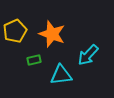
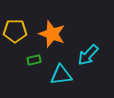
yellow pentagon: rotated 25 degrees clockwise
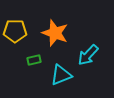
orange star: moved 3 px right, 1 px up
cyan triangle: rotated 15 degrees counterclockwise
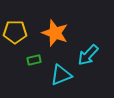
yellow pentagon: moved 1 px down
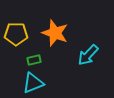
yellow pentagon: moved 1 px right, 2 px down
cyan triangle: moved 28 px left, 8 px down
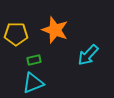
orange star: moved 3 px up
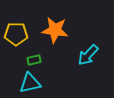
orange star: rotated 12 degrees counterclockwise
cyan triangle: moved 3 px left; rotated 10 degrees clockwise
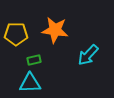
cyan triangle: rotated 10 degrees clockwise
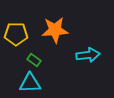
orange star: rotated 12 degrees counterclockwise
cyan arrow: rotated 140 degrees counterclockwise
green rectangle: rotated 48 degrees clockwise
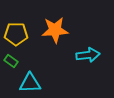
green rectangle: moved 23 px left, 1 px down
